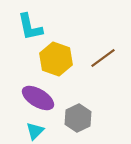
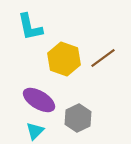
yellow hexagon: moved 8 px right
purple ellipse: moved 1 px right, 2 px down
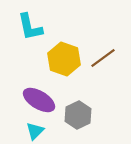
gray hexagon: moved 3 px up
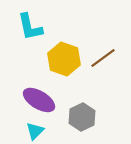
gray hexagon: moved 4 px right, 2 px down
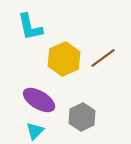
yellow hexagon: rotated 16 degrees clockwise
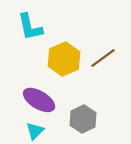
gray hexagon: moved 1 px right, 2 px down
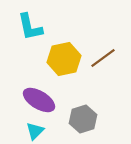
yellow hexagon: rotated 12 degrees clockwise
gray hexagon: rotated 8 degrees clockwise
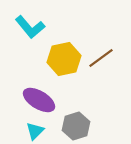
cyan L-shape: rotated 28 degrees counterclockwise
brown line: moved 2 px left
gray hexagon: moved 7 px left, 7 px down
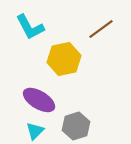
cyan L-shape: rotated 12 degrees clockwise
brown line: moved 29 px up
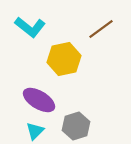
cyan L-shape: rotated 24 degrees counterclockwise
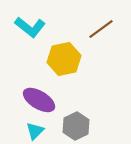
gray hexagon: rotated 8 degrees counterclockwise
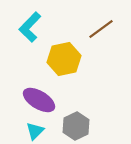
cyan L-shape: rotated 96 degrees clockwise
